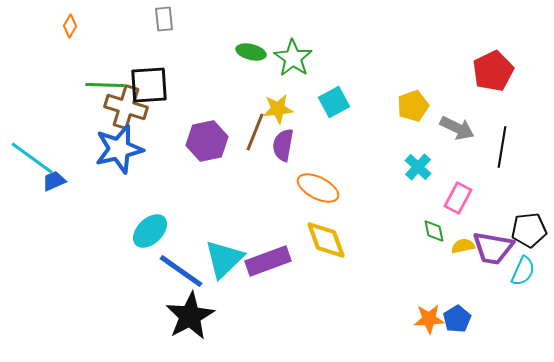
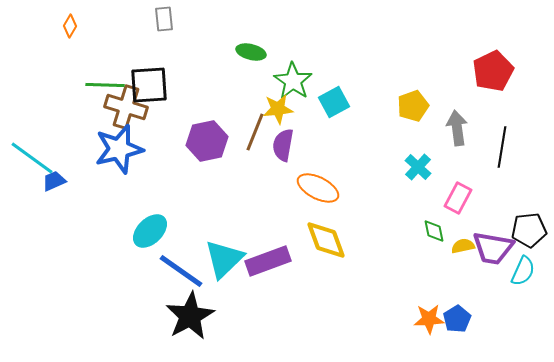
green star: moved 23 px down
gray arrow: rotated 124 degrees counterclockwise
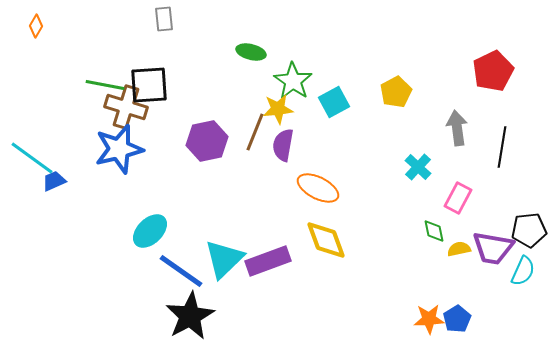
orange diamond: moved 34 px left
green line: rotated 9 degrees clockwise
yellow pentagon: moved 17 px left, 14 px up; rotated 8 degrees counterclockwise
yellow semicircle: moved 4 px left, 3 px down
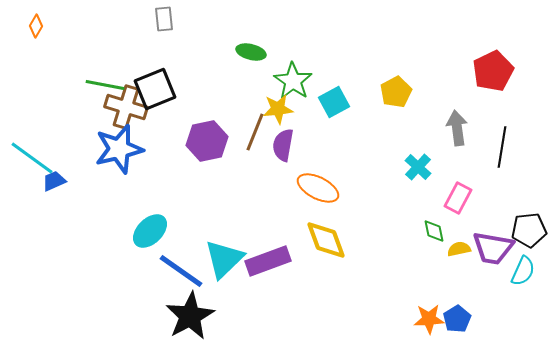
black square: moved 6 px right, 4 px down; rotated 18 degrees counterclockwise
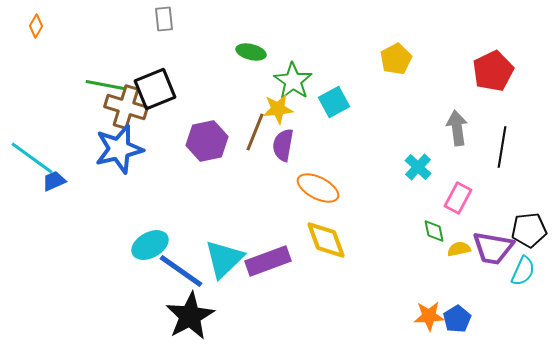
yellow pentagon: moved 33 px up
cyan ellipse: moved 14 px down; rotated 15 degrees clockwise
orange star: moved 3 px up
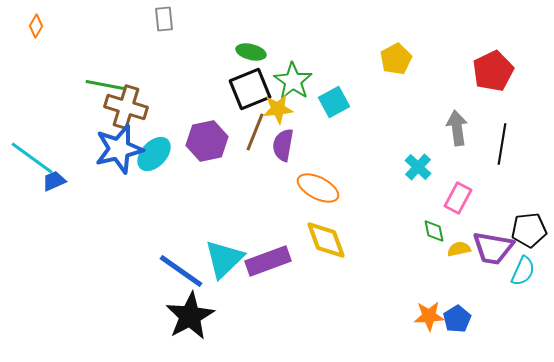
black square: moved 95 px right
black line: moved 3 px up
cyan ellipse: moved 4 px right, 91 px up; rotated 18 degrees counterclockwise
